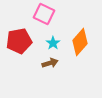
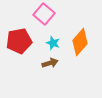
pink square: rotated 15 degrees clockwise
cyan star: rotated 16 degrees counterclockwise
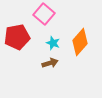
red pentagon: moved 2 px left, 4 px up
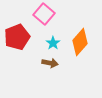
red pentagon: rotated 10 degrees counterclockwise
cyan star: rotated 16 degrees clockwise
brown arrow: rotated 28 degrees clockwise
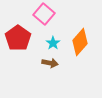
red pentagon: moved 1 px right, 1 px down; rotated 15 degrees counterclockwise
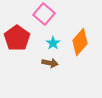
red pentagon: moved 1 px left
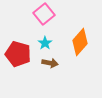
pink square: rotated 10 degrees clockwise
red pentagon: moved 1 px right, 16 px down; rotated 20 degrees counterclockwise
cyan star: moved 8 px left
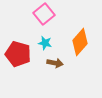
cyan star: rotated 24 degrees counterclockwise
brown arrow: moved 5 px right
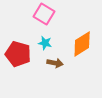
pink square: rotated 20 degrees counterclockwise
orange diamond: moved 2 px right, 2 px down; rotated 16 degrees clockwise
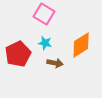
orange diamond: moved 1 px left, 1 px down
red pentagon: rotated 30 degrees clockwise
